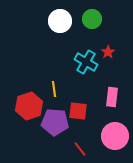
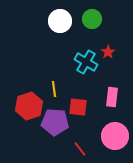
red square: moved 4 px up
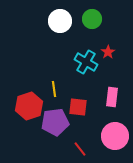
purple pentagon: rotated 12 degrees counterclockwise
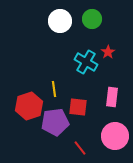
red line: moved 1 px up
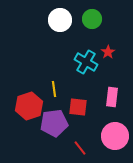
white circle: moved 1 px up
purple pentagon: moved 1 px left, 1 px down
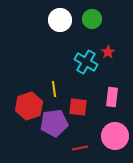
red line: rotated 63 degrees counterclockwise
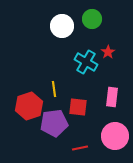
white circle: moved 2 px right, 6 px down
